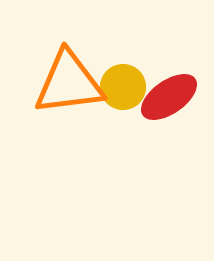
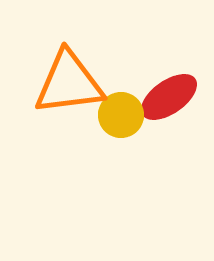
yellow circle: moved 2 px left, 28 px down
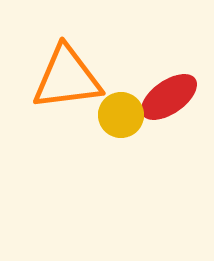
orange triangle: moved 2 px left, 5 px up
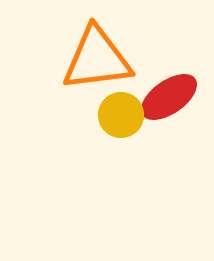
orange triangle: moved 30 px right, 19 px up
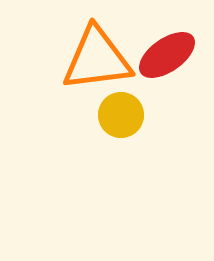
red ellipse: moved 2 px left, 42 px up
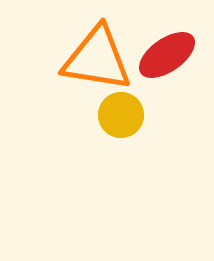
orange triangle: rotated 16 degrees clockwise
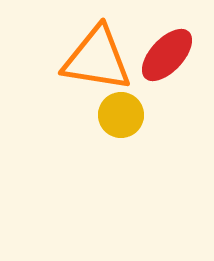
red ellipse: rotated 12 degrees counterclockwise
